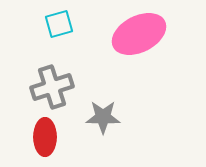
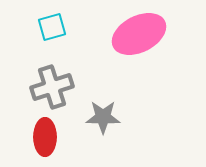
cyan square: moved 7 px left, 3 px down
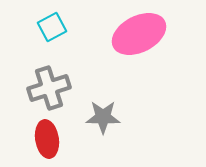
cyan square: rotated 12 degrees counterclockwise
gray cross: moved 3 px left, 1 px down
red ellipse: moved 2 px right, 2 px down; rotated 9 degrees counterclockwise
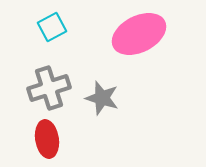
gray star: moved 1 px left, 19 px up; rotated 16 degrees clockwise
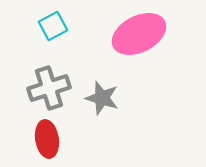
cyan square: moved 1 px right, 1 px up
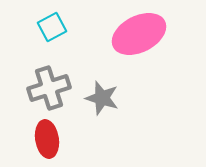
cyan square: moved 1 px left, 1 px down
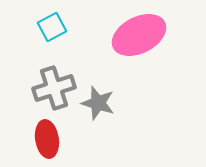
pink ellipse: moved 1 px down
gray cross: moved 5 px right
gray star: moved 4 px left, 5 px down
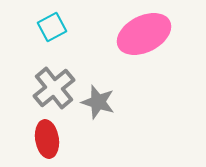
pink ellipse: moved 5 px right, 1 px up
gray cross: rotated 21 degrees counterclockwise
gray star: moved 1 px up
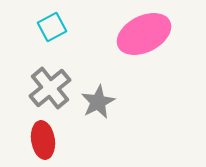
gray cross: moved 4 px left
gray star: rotated 28 degrees clockwise
red ellipse: moved 4 px left, 1 px down
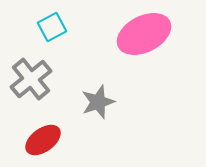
gray cross: moved 19 px left, 9 px up
gray star: rotated 8 degrees clockwise
red ellipse: rotated 63 degrees clockwise
